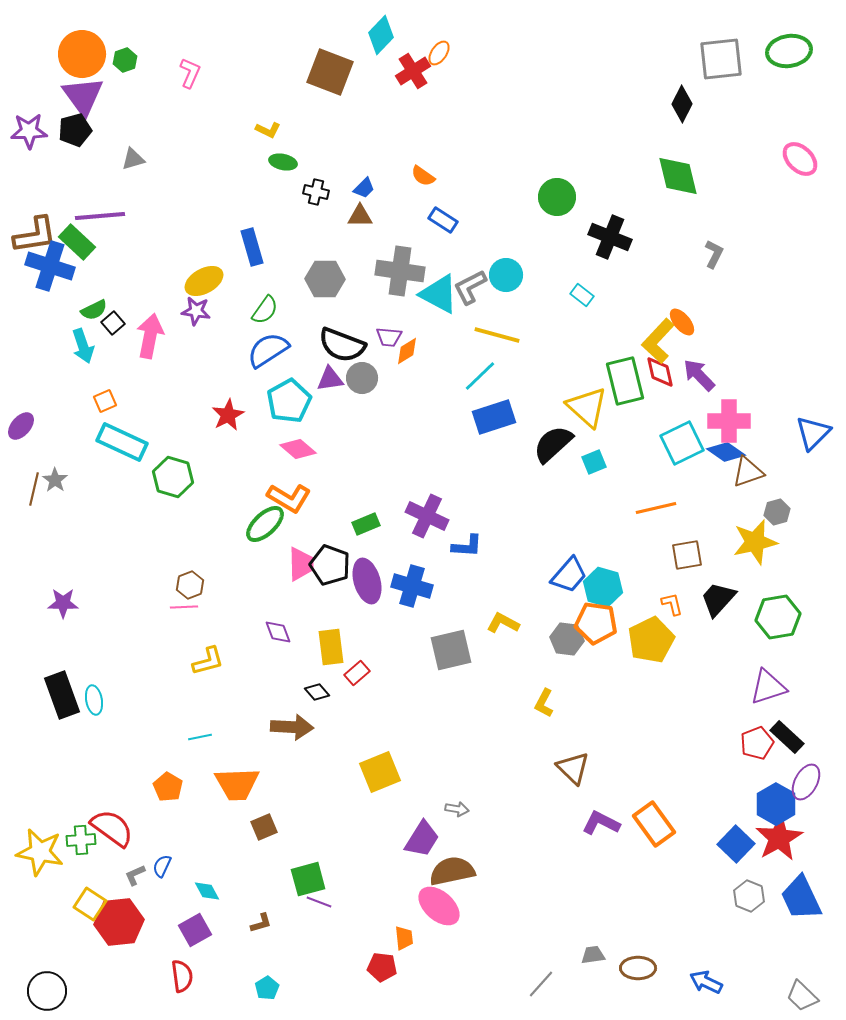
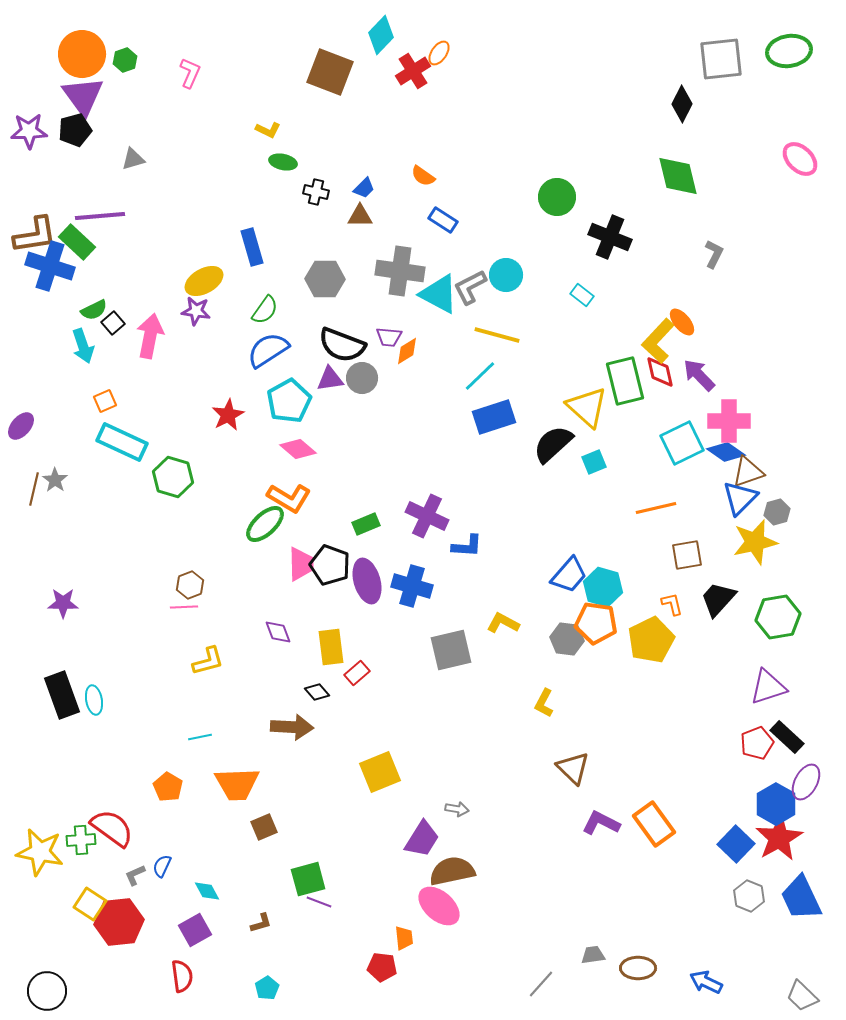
blue triangle at (813, 433): moved 73 px left, 65 px down
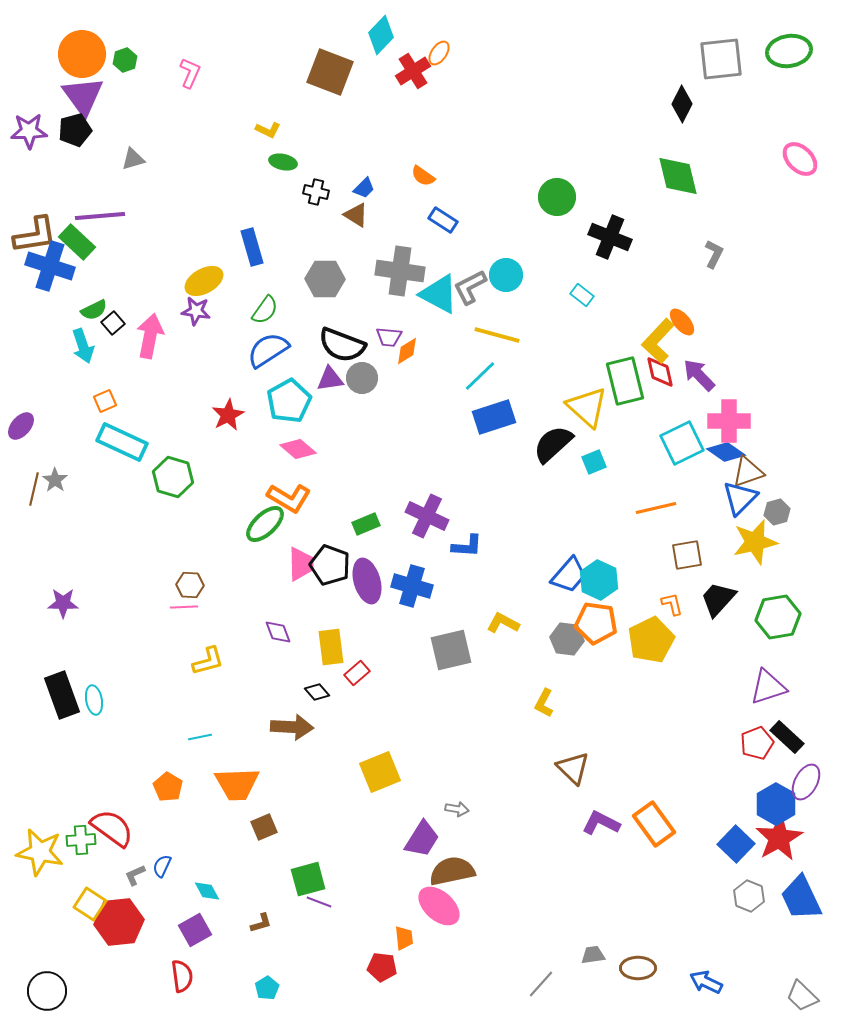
brown triangle at (360, 216): moved 4 px left, 1 px up; rotated 32 degrees clockwise
brown hexagon at (190, 585): rotated 24 degrees clockwise
cyan hexagon at (603, 587): moved 4 px left, 7 px up; rotated 9 degrees clockwise
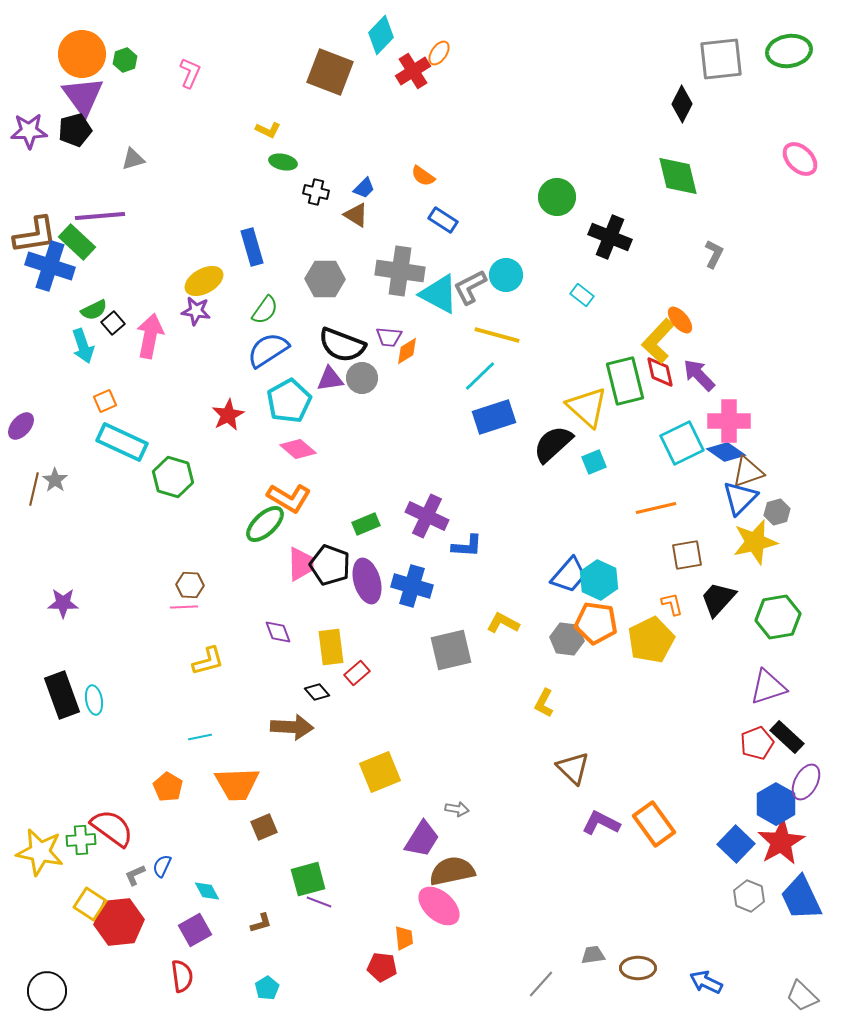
orange ellipse at (682, 322): moved 2 px left, 2 px up
red star at (779, 838): moved 2 px right, 4 px down
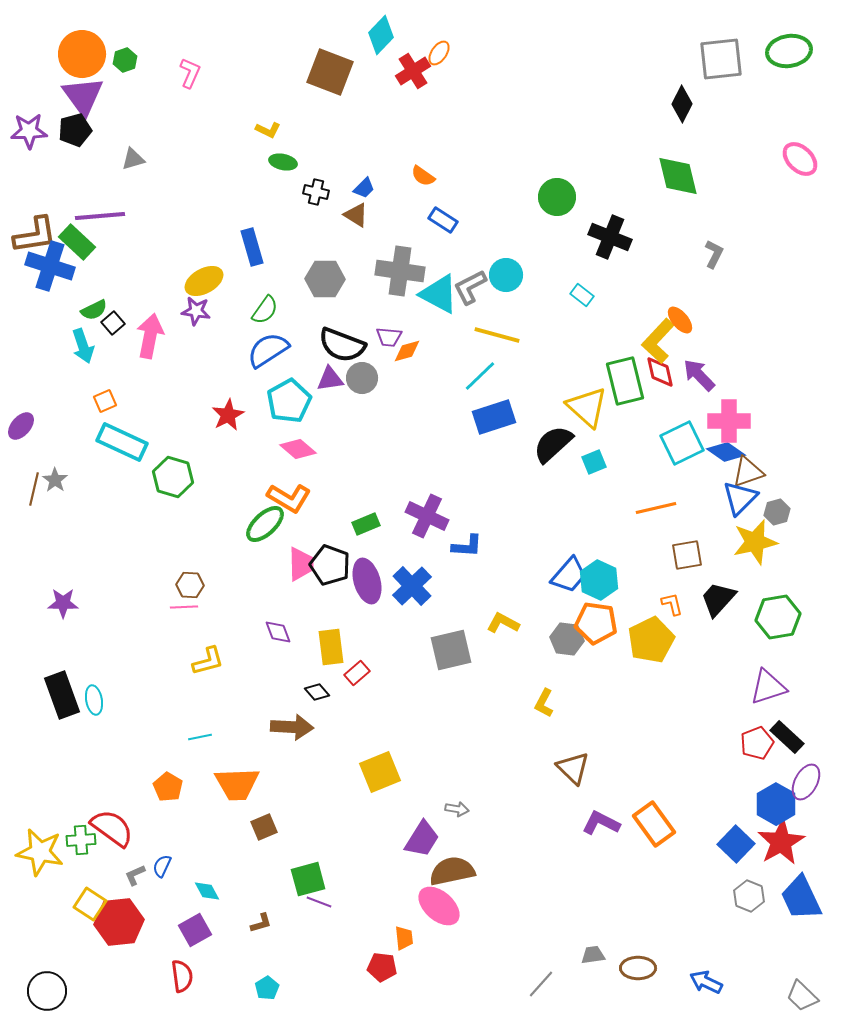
orange diamond at (407, 351): rotated 16 degrees clockwise
blue cross at (412, 586): rotated 30 degrees clockwise
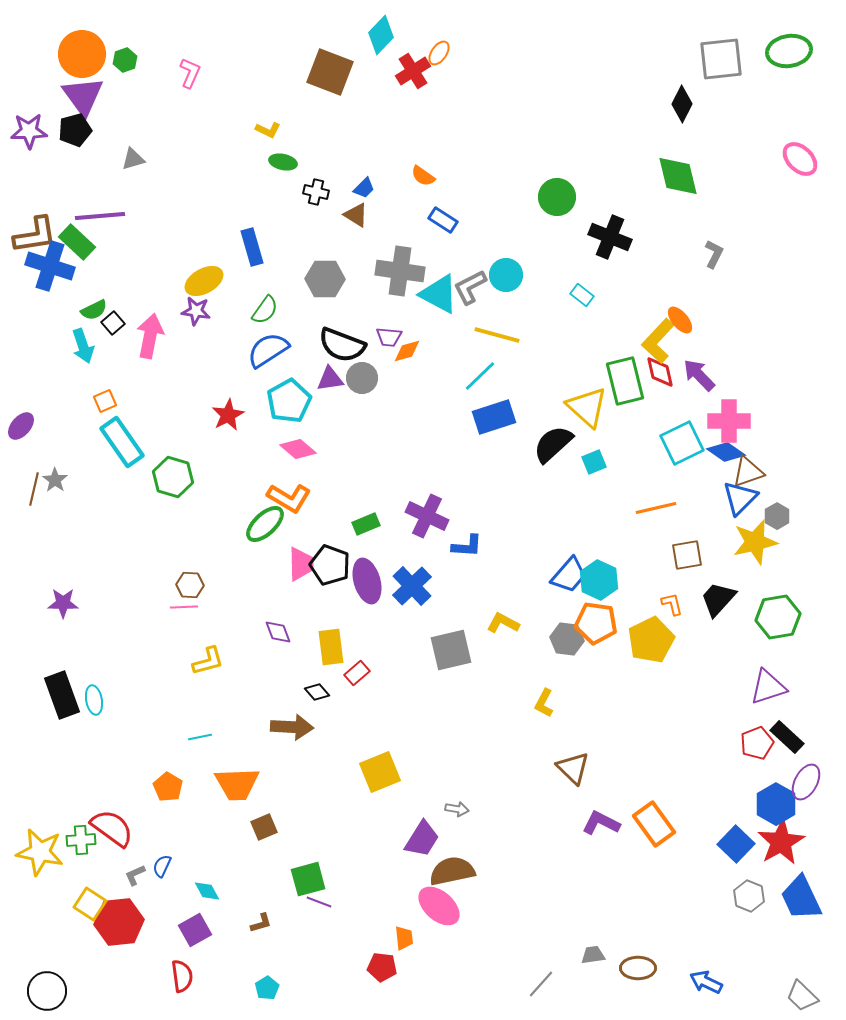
cyan rectangle at (122, 442): rotated 30 degrees clockwise
gray hexagon at (777, 512): moved 4 px down; rotated 15 degrees counterclockwise
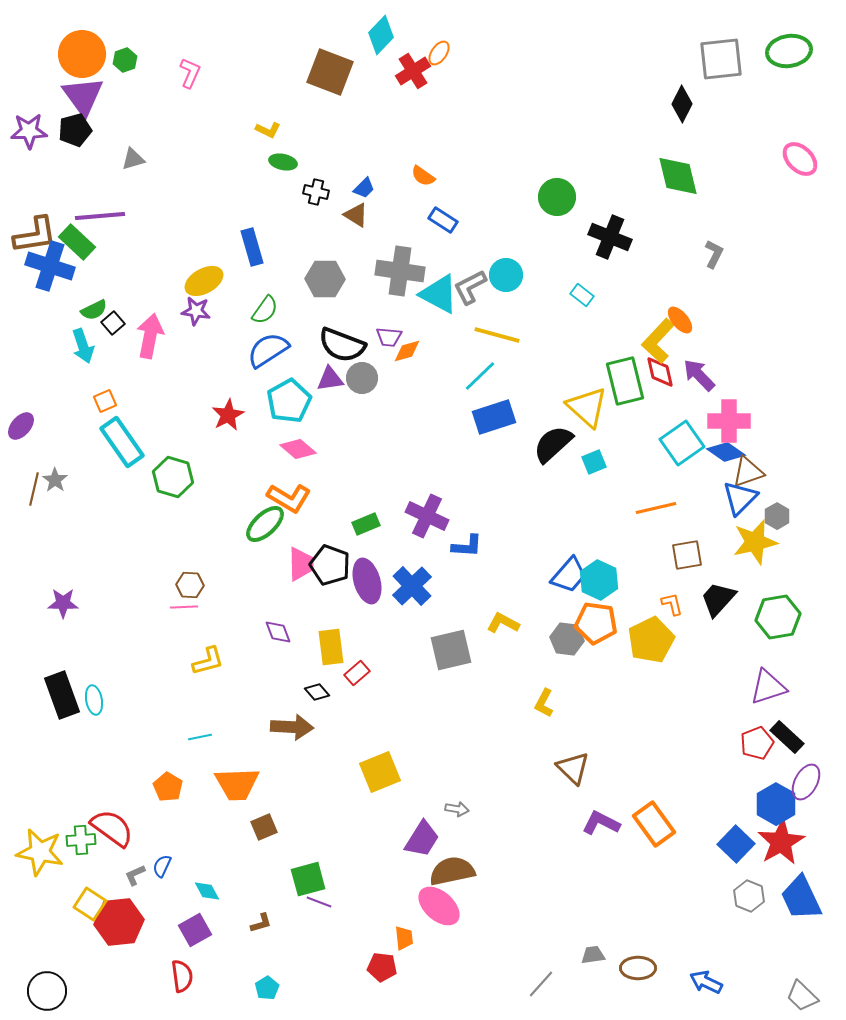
cyan square at (682, 443): rotated 9 degrees counterclockwise
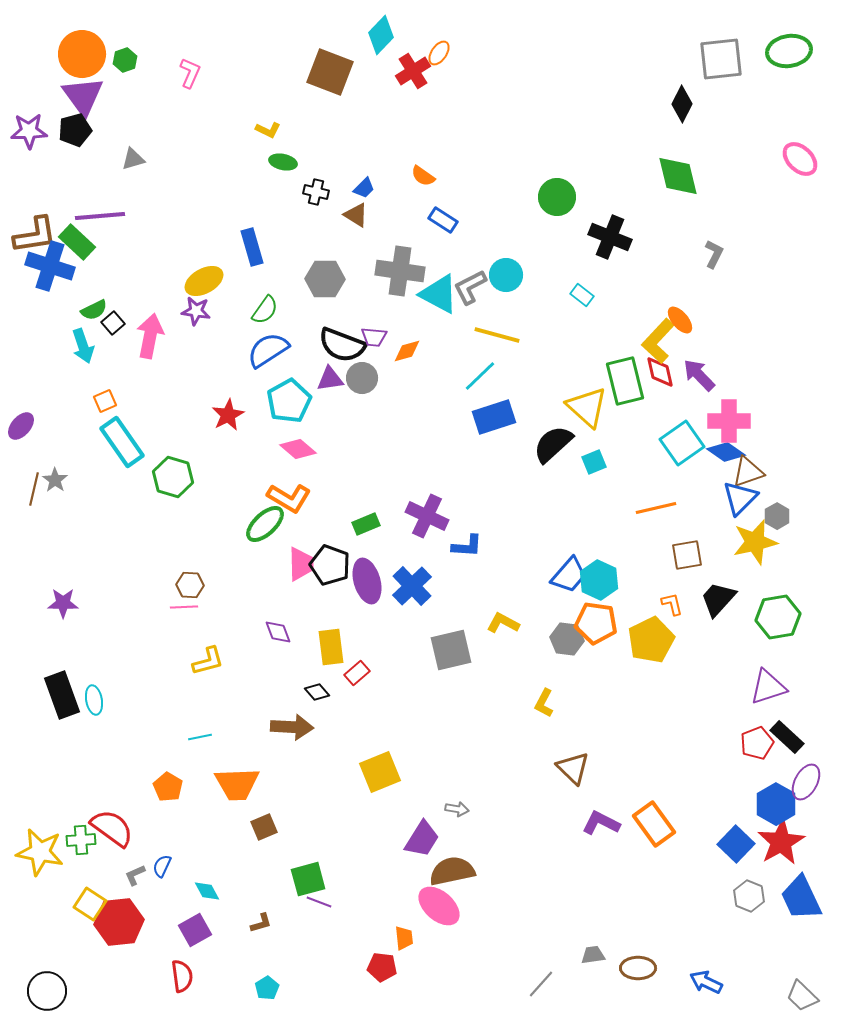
purple trapezoid at (389, 337): moved 15 px left
